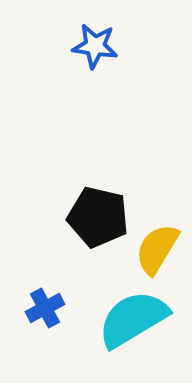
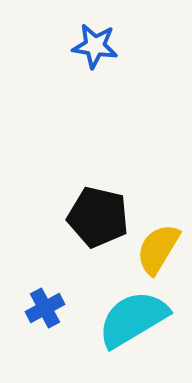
yellow semicircle: moved 1 px right
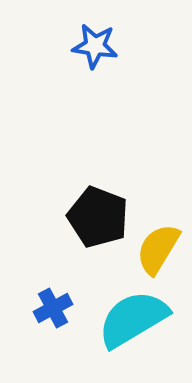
black pentagon: rotated 8 degrees clockwise
blue cross: moved 8 px right
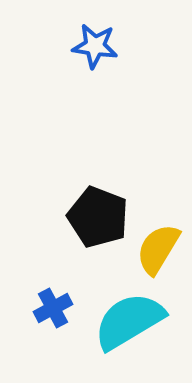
cyan semicircle: moved 4 px left, 2 px down
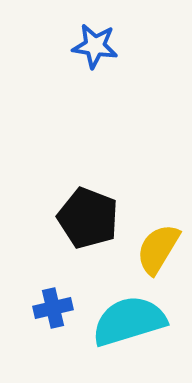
black pentagon: moved 10 px left, 1 px down
blue cross: rotated 15 degrees clockwise
cyan semicircle: rotated 14 degrees clockwise
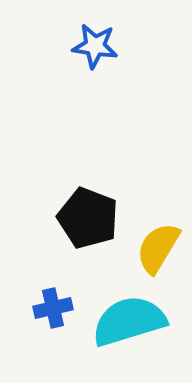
yellow semicircle: moved 1 px up
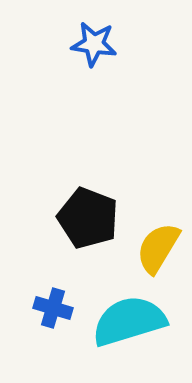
blue star: moved 1 px left, 2 px up
blue cross: rotated 30 degrees clockwise
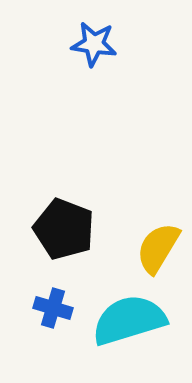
black pentagon: moved 24 px left, 11 px down
cyan semicircle: moved 1 px up
